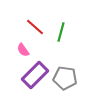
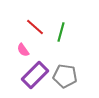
gray pentagon: moved 2 px up
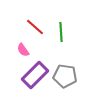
green line: rotated 18 degrees counterclockwise
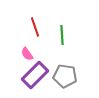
red line: rotated 30 degrees clockwise
green line: moved 1 px right, 3 px down
pink semicircle: moved 4 px right, 4 px down
